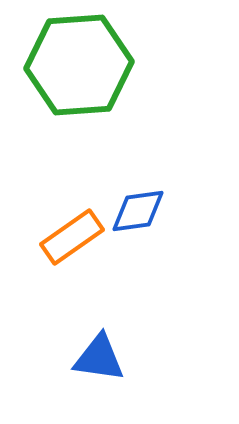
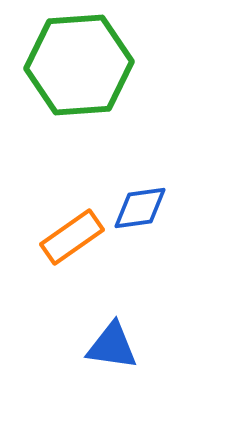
blue diamond: moved 2 px right, 3 px up
blue triangle: moved 13 px right, 12 px up
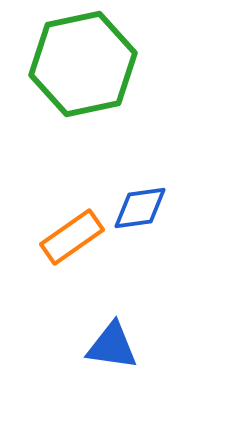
green hexagon: moved 4 px right, 1 px up; rotated 8 degrees counterclockwise
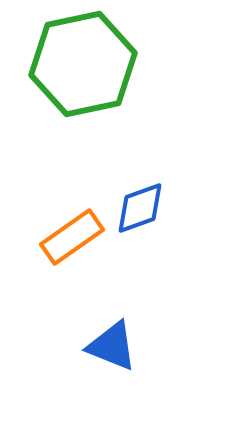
blue diamond: rotated 12 degrees counterclockwise
blue triangle: rotated 14 degrees clockwise
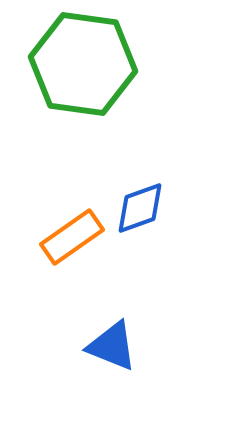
green hexagon: rotated 20 degrees clockwise
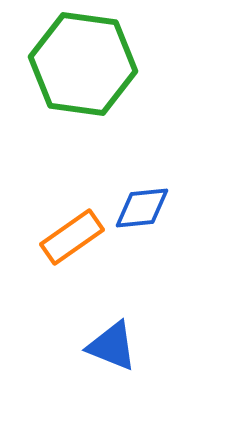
blue diamond: moved 2 px right; rotated 14 degrees clockwise
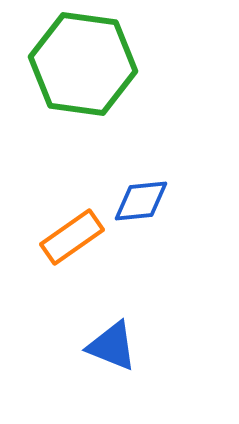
blue diamond: moved 1 px left, 7 px up
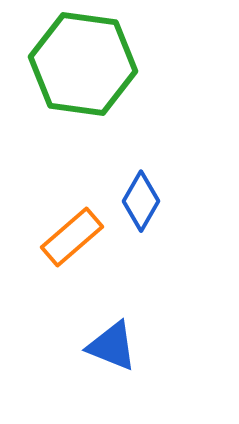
blue diamond: rotated 54 degrees counterclockwise
orange rectangle: rotated 6 degrees counterclockwise
